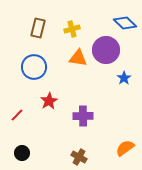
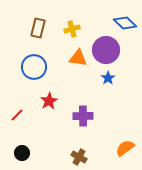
blue star: moved 16 px left
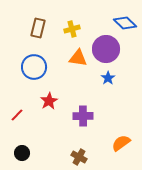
purple circle: moved 1 px up
orange semicircle: moved 4 px left, 5 px up
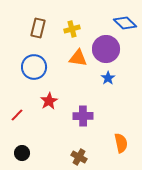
orange semicircle: rotated 114 degrees clockwise
